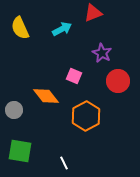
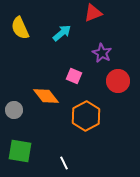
cyan arrow: moved 4 px down; rotated 12 degrees counterclockwise
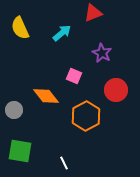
red circle: moved 2 px left, 9 px down
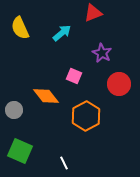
red circle: moved 3 px right, 6 px up
green square: rotated 15 degrees clockwise
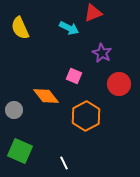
cyan arrow: moved 7 px right, 5 px up; rotated 66 degrees clockwise
